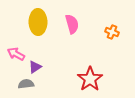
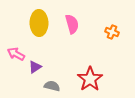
yellow ellipse: moved 1 px right, 1 px down
gray semicircle: moved 26 px right, 2 px down; rotated 21 degrees clockwise
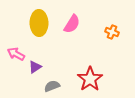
pink semicircle: rotated 48 degrees clockwise
gray semicircle: rotated 35 degrees counterclockwise
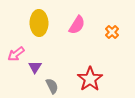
pink semicircle: moved 5 px right, 1 px down
orange cross: rotated 24 degrees clockwise
pink arrow: rotated 66 degrees counterclockwise
purple triangle: rotated 24 degrees counterclockwise
gray semicircle: rotated 84 degrees clockwise
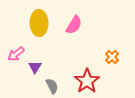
pink semicircle: moved 3 px left
orange cross: moved 25 px down
red star: moved 3 px left, 2 px down
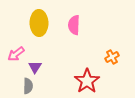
pink semicircle: rotated 150 degrees clockwise
orange cross: rotated 16 degrees clockwise
gray semicircle: moved 24 px left; rotated 28 degrees clockwise
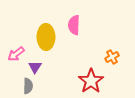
yellow ellipse: moved 7 px right, 14 px down
red star: moved 4 px right
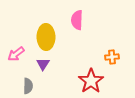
pink semicircle: moved 3 px right, 5 px up
orange cross: rotated 24 degrees clockwise
purple triangle: moved 8 px right, 3 px up
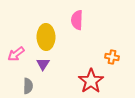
orange cross: rotated 16 degrees clockwise
